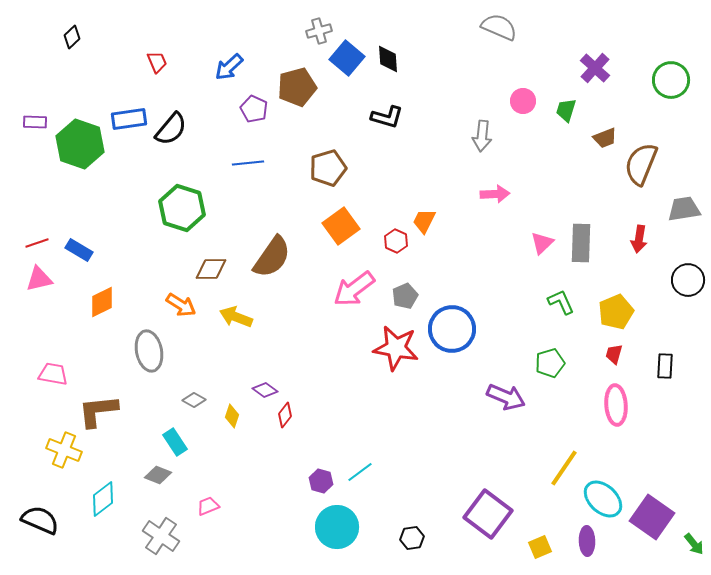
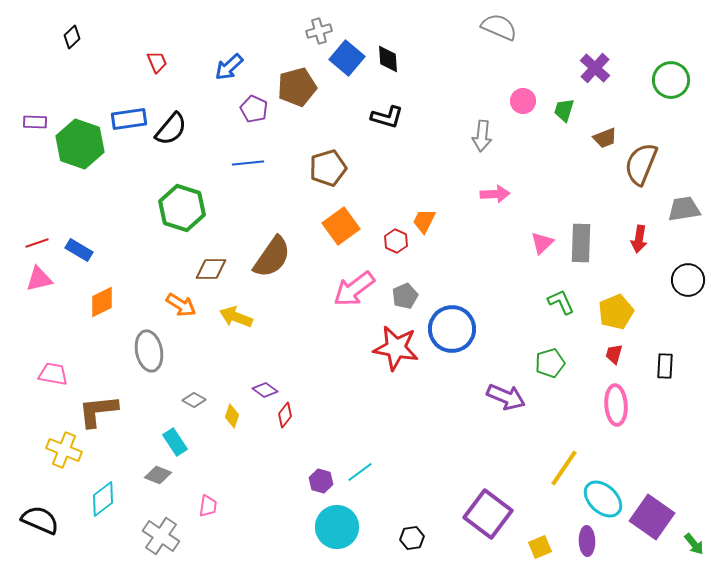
green trapezoid at (566, 110): moved 2 px left
pink trapezoid at (208, 506): rotated 120 degrees clockwise
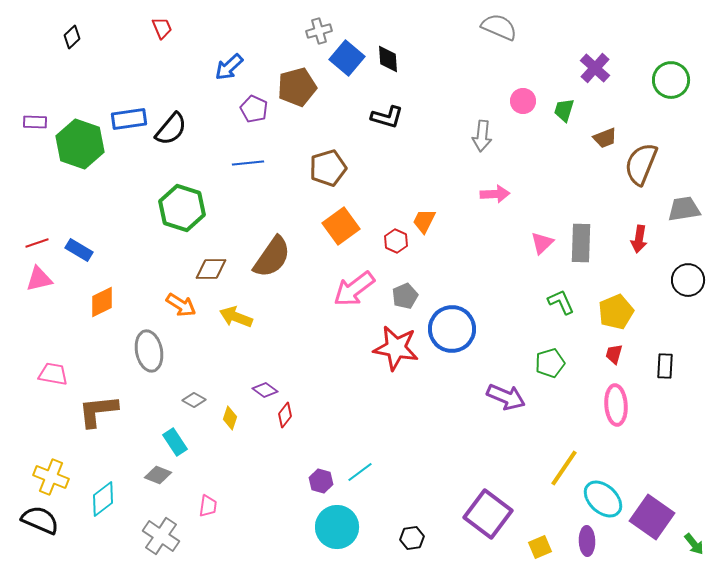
red trapezoid at (157, 62): moved 5 px right, 34 px up
yellow diamond at (232, 416): moved 2 px left, 2 px down
yellow cross at (64, 450): moved 13 px left, 27 px down
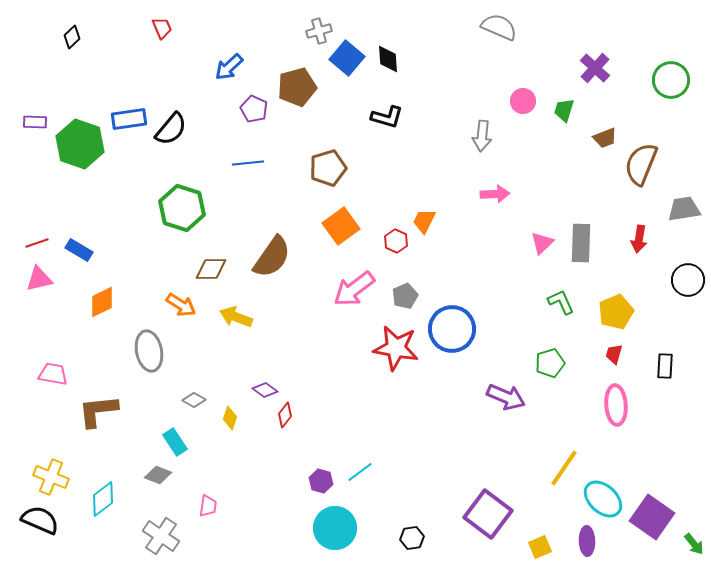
cyan circle at (337, 527): moved 2 px left, 1 px down
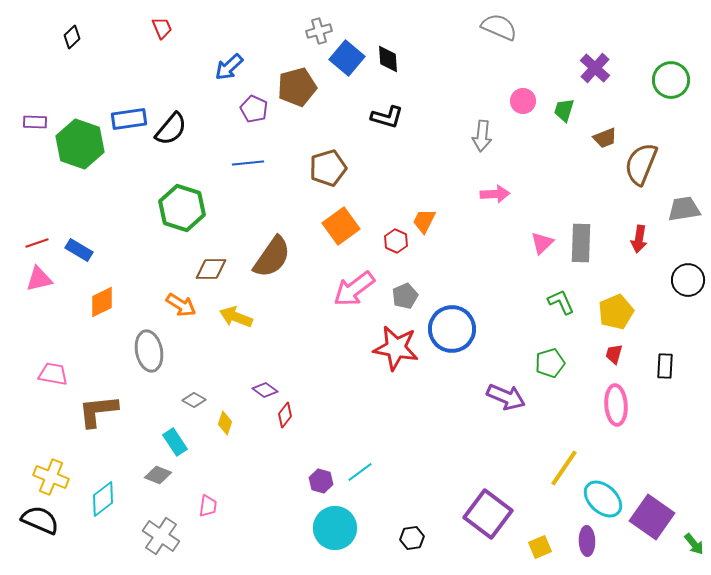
yellow diamond at (230, 418): moved 5 px left, 5 px down
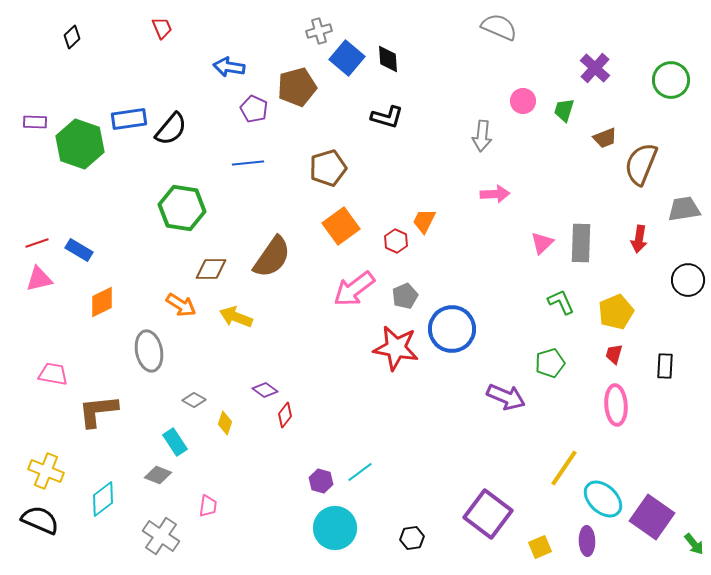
blue arrow at (229, 67): rotated 52 degrees clockwise
green hexagon at (182, 208): rotated 9 degrees counterclockwise
yellow cross at (51, 477): moved 5 px left, 6 px up
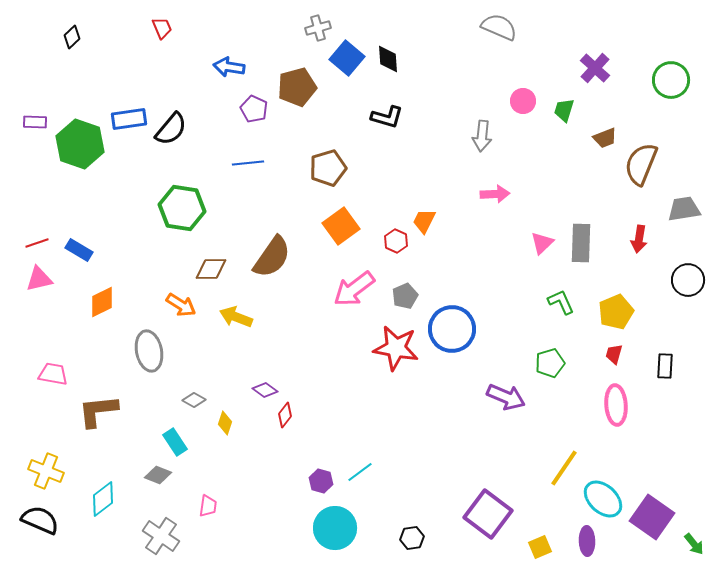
gray cross at (319, 31): moved 1 px left, 3 px up
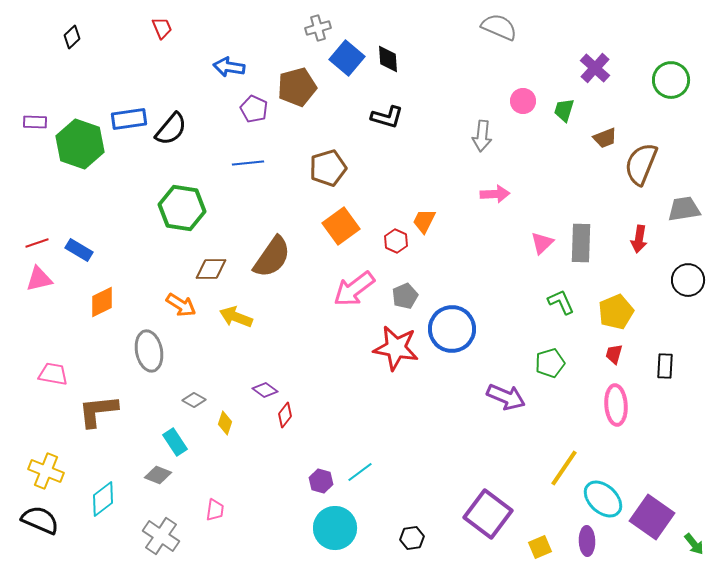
pink trapezoid at (208, 506): moved 7 px right, 4 px down
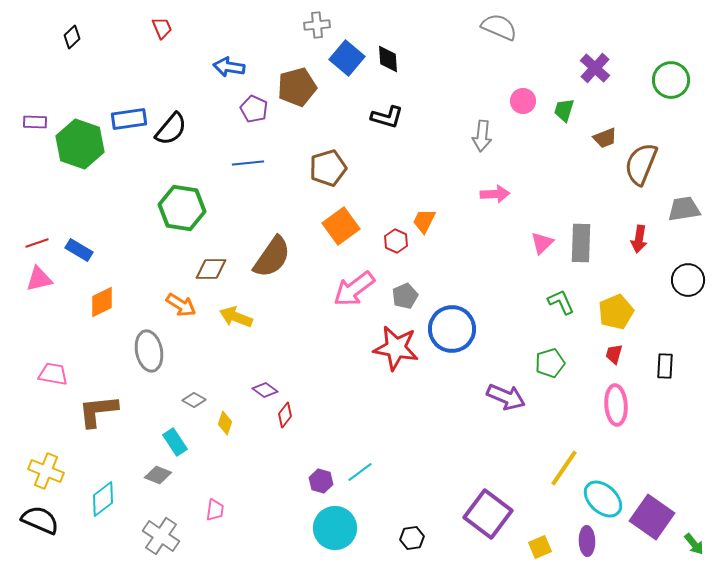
gray cross at (318, 28): moved 1 px left, 3 px up; rotated 10 degrees clockwise
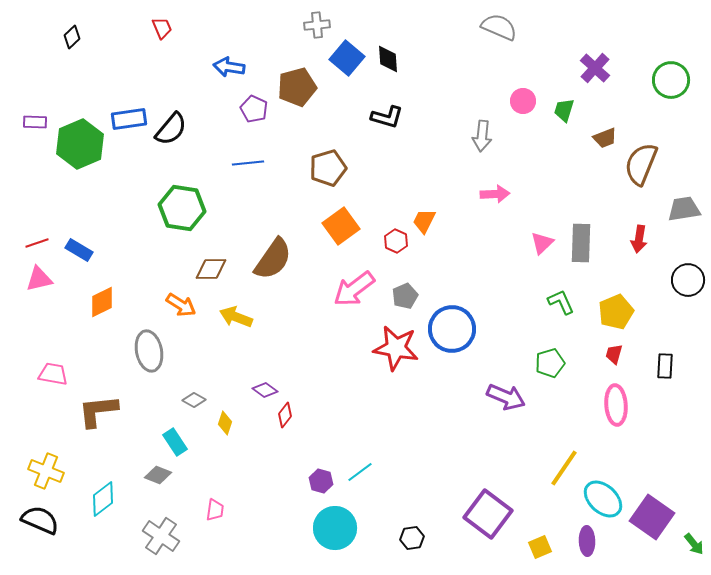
green hexagon at (80, 144): rotated 18 degrees clockwise
brown semicircle at (272, 257): moved 1 px right, 2 px down
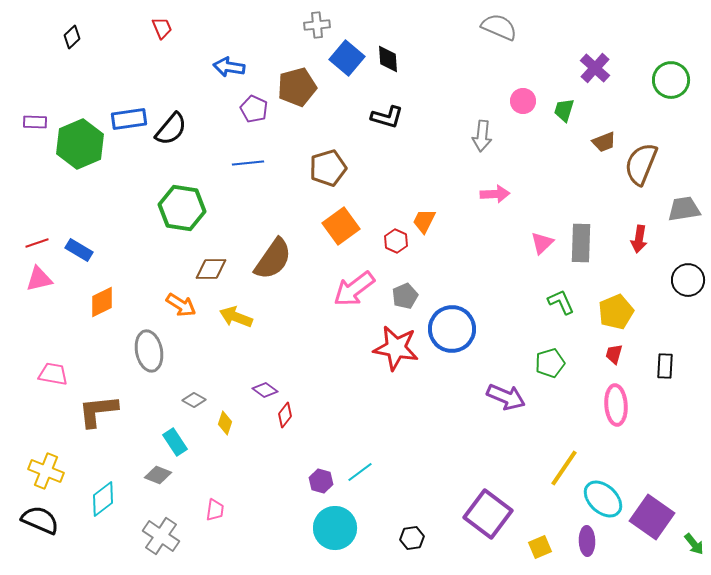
brown trapezoid at (605, 138): moved 1 px left, 4 px down
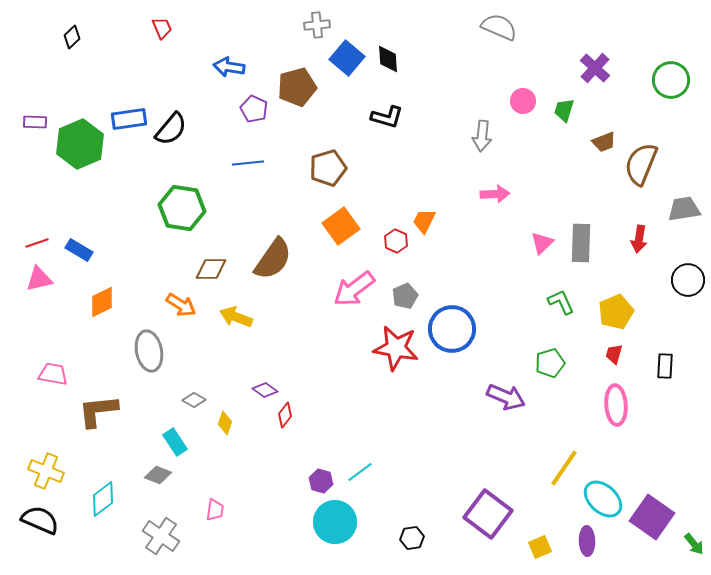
cyan circle at (335, 528): moved 6 px up
